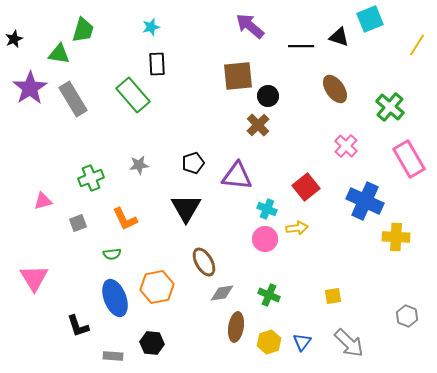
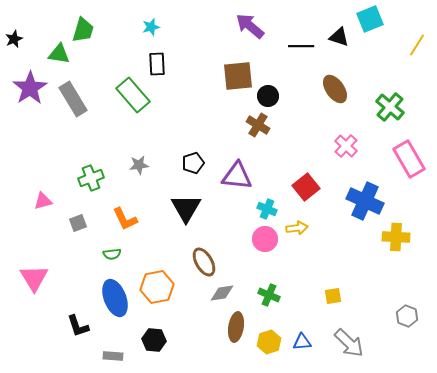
brown cross at (258, 125): rotated 15 degrees counterclockwise
blue triangle at (302, 342): rotated 48 degrees clockwise
black hexagon at (152, 343): moved 2 px right, 3 px up
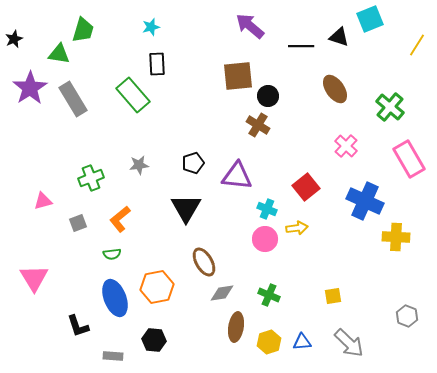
orange L-shape at (125, 219): moved 5 px left; rotated 76 degrees clockwise
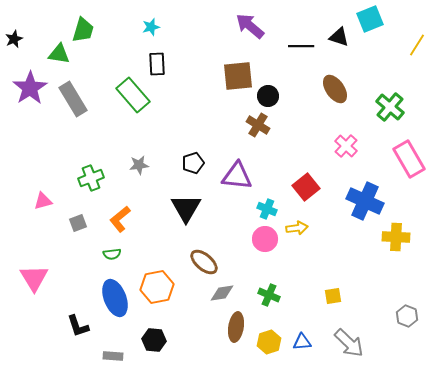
brown ellipse at (204, 262): rotated 20 degrees counterclockwise
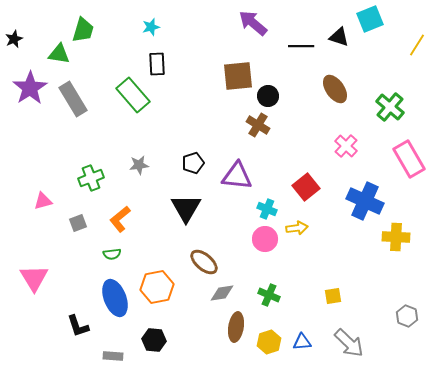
purple arrow at (250, 26): moved 3 px right, 3 px up
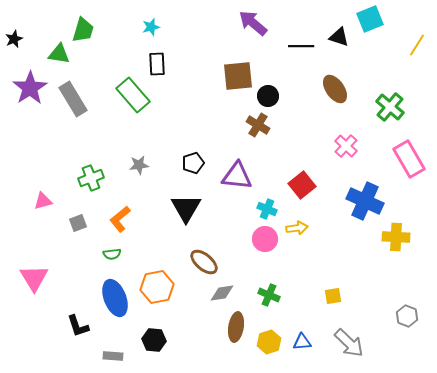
red square at (306, 187): moved 4 px left, 2 px up
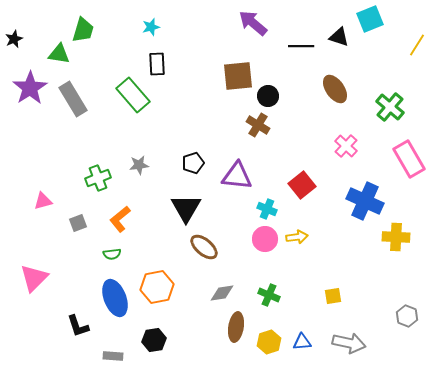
green cross at (91, 178): moved 7 px right
yellow arrow at (297, 228): moved 9 px down
brown ellipse at (204, 262): moved 15 px up
pink triangle at (34, 278): rotated 16 degrees clockwise
black hexagon at (154, 340): rotated 15 degrees counterclockwise
gray arrow at (349, 343): rotated 32 degrees counterclockwise
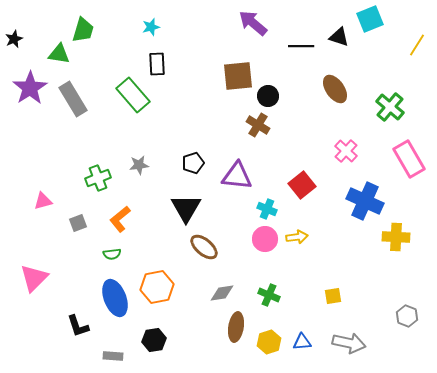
pink cross at (346, 146): moved 5 px down
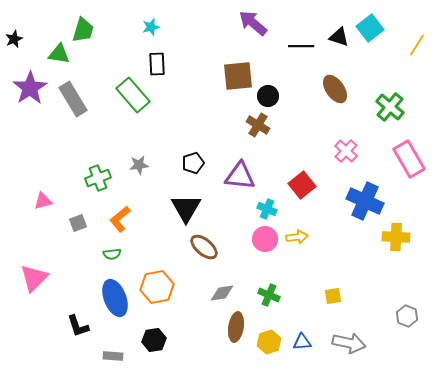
cyan square at (370, 19): moved 9 px down; rotated 16 degrees counterclockwise
purple triangle at (237, 176): moved 3 px right
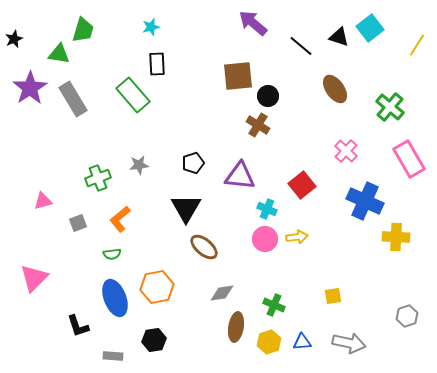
black line at (301, 46): rotated 40 degrees clockwise
green cross at (269, 295): moved 5 px right, 10 px down
gray hexagon at (407, 316): rotated 20 degrees clockwise
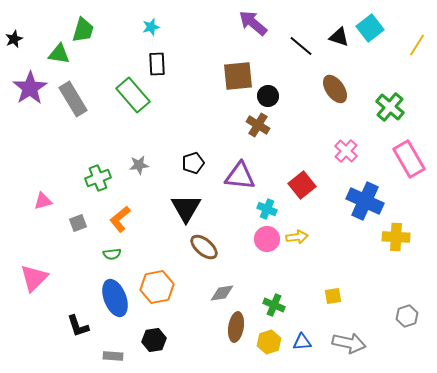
pink circle at (265, 239): moved 2 px right
